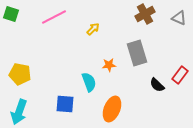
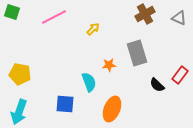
green square: moved 1 px right, 2 px up
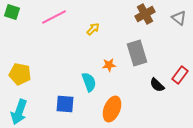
gray triangle: rotated 14 degrees clockwise
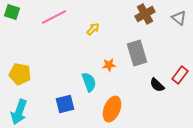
blue square: rotated 18 degrees counterclockwise
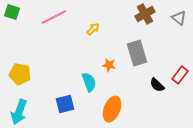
orange star: rotated 16 degrees clockwise
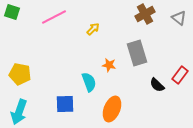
blue square: rotated 12 degrees clockwise
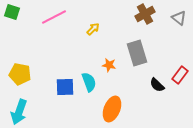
blue square: moved 17 px up
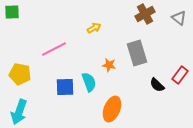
green square: rotated 21 degrees counterclockwise
pink line: moved 32 px down
yellow arrow: moved 1 px right, 1 px up; rotated 16 degrees clockwise
